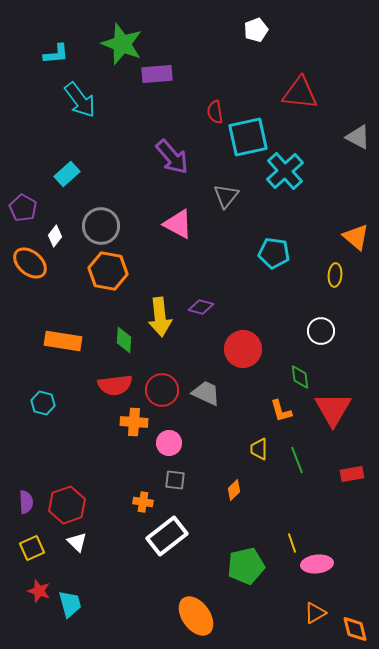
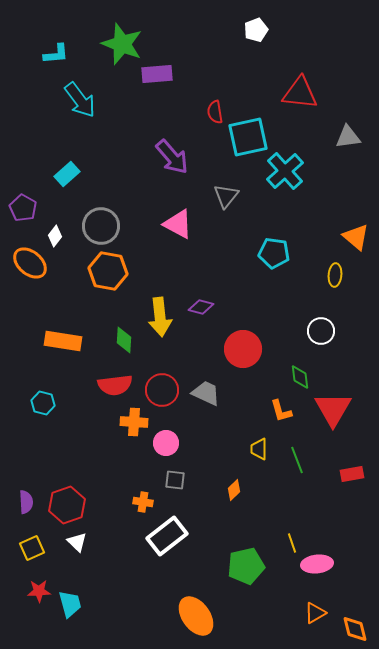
gray triangle at (358, 137): moved 10 px left; rotated 36 degrees counterclockwise
pink circle at (169, 443): moved 3 px left
red star at (39, 591): rotated 20 degrees counterclockwise
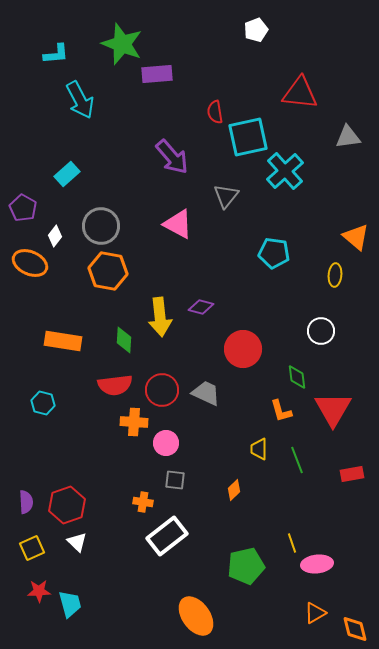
cyan arrow at (80, 100): rotated 9 degrees clockwise
orange ellipse at (30, 263): rotated 16 degrees counterclockwise
green diamond at (300, 377): moved 3 px left
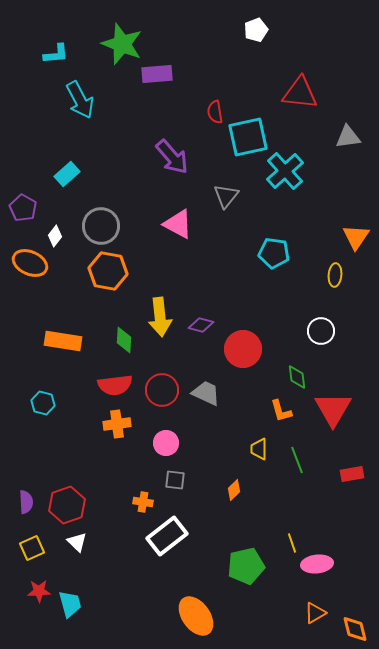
orange triangle at (356, 237): rotated 24 degrees clockwise
purple diamond at (201, 307): moved 18 px down
orange cross at (134, 422): moved 17 px left, 2 px down; rotated 12 degrees counterclockwise
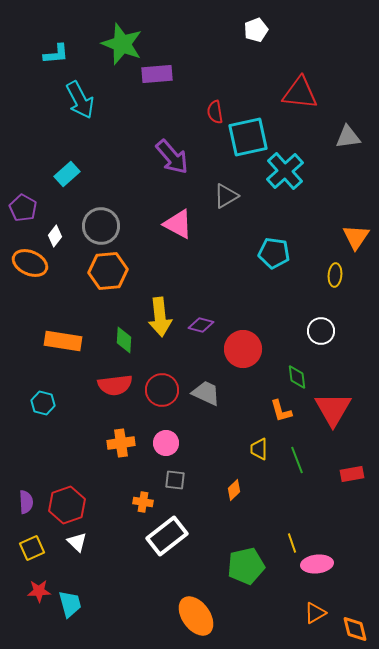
gray triangle at (226, 196): rotated 20 degrees clockwise
orange hexagon at (108, 271): rotated 15 degrees counterclockwise
orange cross at (117, 424): moved 4 px right, 19 px down
